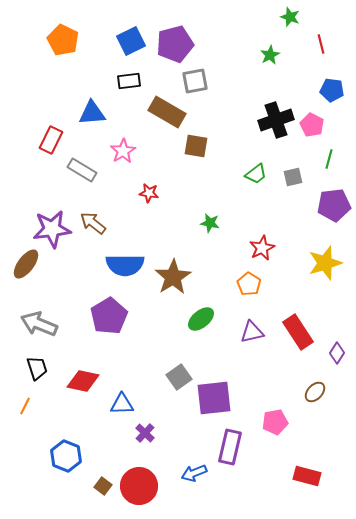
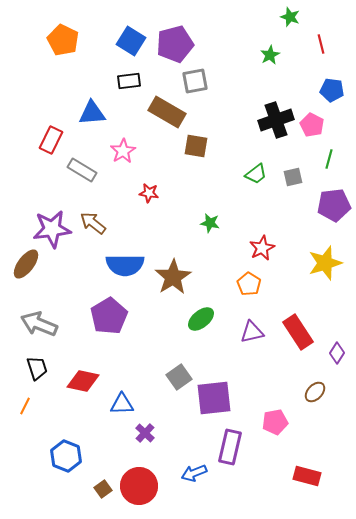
blue square at (131, 41): rotated 32 degrees counterclockwise
brown square at (103, 486): moved 3 px down; rotated 18 degrees clockwise
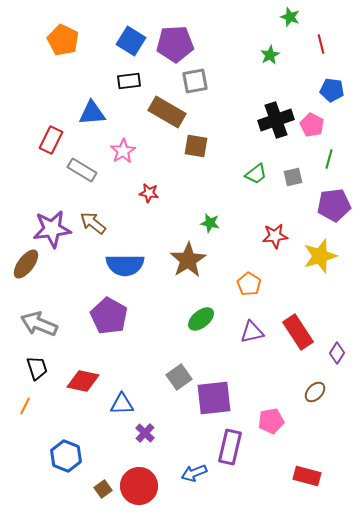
purple pentagon at (175, 44): rotated 12 degrees clockwise
red star at (262, 248): moved 13 px right, 12 px up; rotated 20 degrees clockwise
yellow star at (325, 263): moved 5 px left, 7 px up
brown star at (173, 277): moved 15 px right, 17 px up
purple pentagon at (109, 316): rotated 12 degrees counterclockwise
pink pentagon at (275, 422): moved 4 px left, 1 px up
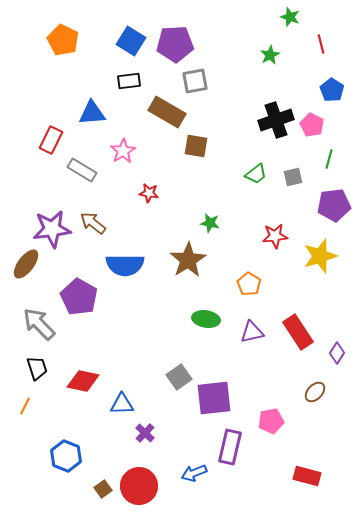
blue pentagon at (332, 90): rotated 25 degrees clockwise
purple pentagon at (109, 316): moved 30 px left, 19 px up
green ellipse at (201, 319): moved 5 px right; rotated 48 degrees clockwise
gray arrow at (39, 324): rotated 24 degrees clockwise
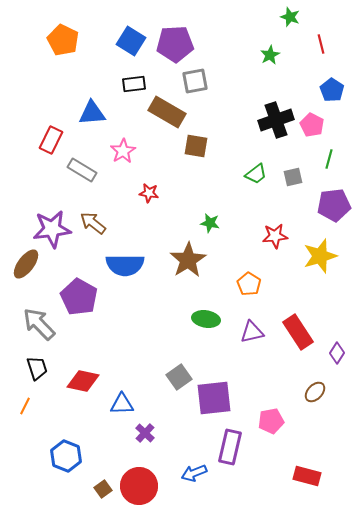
black rectangle at (129, 81): moved 5 px right, 3 px down
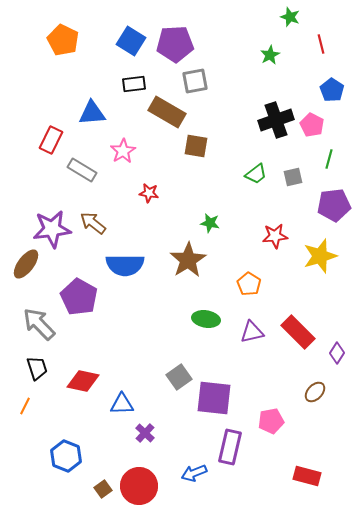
red rectangle at (298, 332): rotated 12 degrees counterclockwise
purple square at (214, 398): rotated 12 degrees clockwise
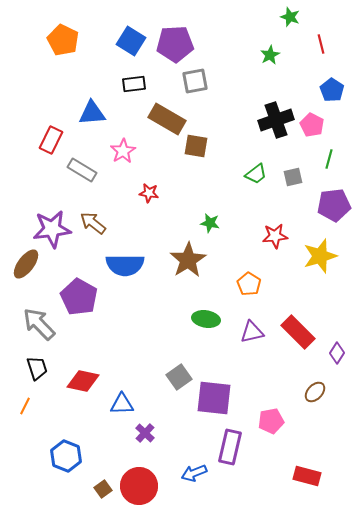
brown rectangle at (167, 112): moved 7 px down
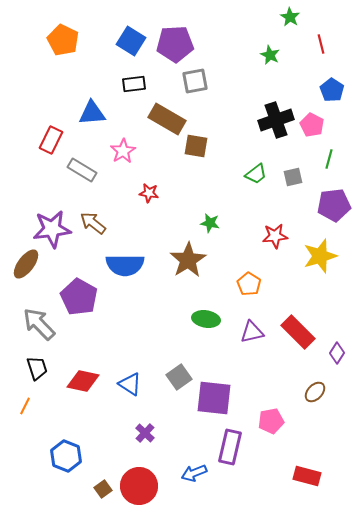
green star at (290, 17): rotated 12 degrees clockwise
green star at (270, 55): rotated 18 degrees counterclockwise
blue triangle at (122, 404): moved 8 px right, 20 px up; rotated 35 degrees clockwise
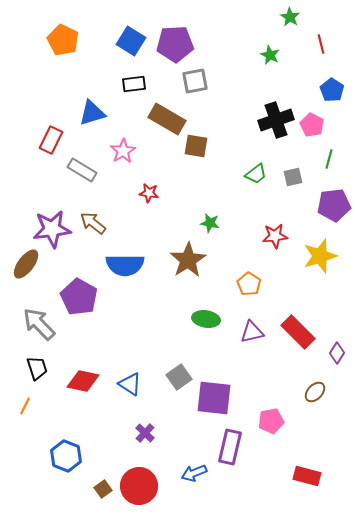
blue triangle at (92, 113): rotated 12 degrees counterclockwise
